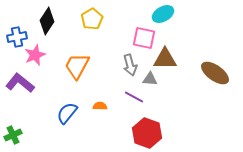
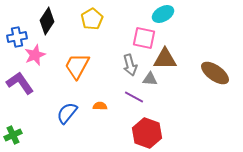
purple L-shape: rotated 16 degrees clockwise
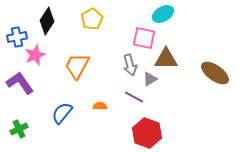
brown triangle: moved 1 px right
gray triangle: rotated 35 degrees counterclockwise
blue semicircle: moved 5 px left
green cross: moved 6 px right, 6 px up
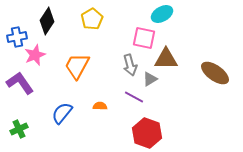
cyan ellipse: moved 1 px left
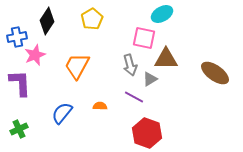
purple L-shape: rotated 32 degrees clockwise
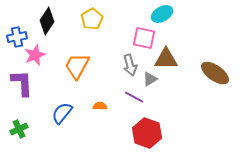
purple L-shape: moved 2 px right
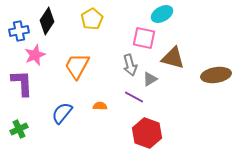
blue cross: moved 2 px right, 6 px up
brown triangle: moved 7 px right, 1 px up; rotated 15 degrees clockwise
brown ellipse: moved 1 px right, 2 px down; rotated 44 degrees counterclockwise
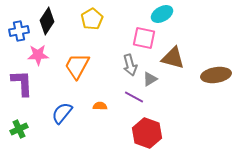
pink star: moved 3 px right; rotated 20 degrees clockwise
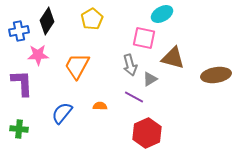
green cross: rotated 30 degrees clockwise
red hexagon: rotated 16 degrees clockwise
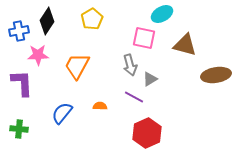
brown triangle: moved 12 px right, 13 px up
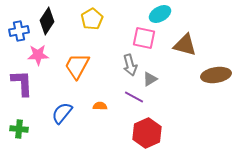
cyan ellipse: moved 2 px left
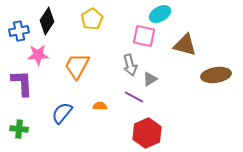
pink square: moved 2 px up
